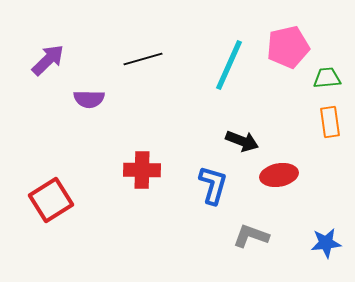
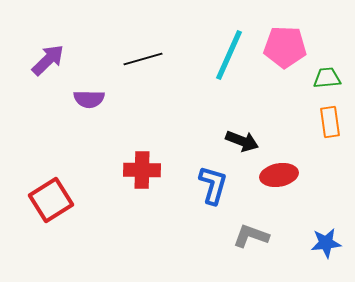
pink pentagon: moved 3 px left; rotated 15 degrees clockwise
cyan line: moved 10 px up
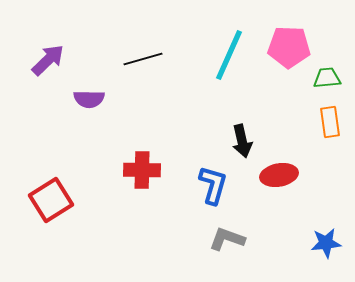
pink pentagon: moved 4 px right
black arrow: rotated 56 degrees clockwise
gray L-shape: moved 24 px left, 3 px down
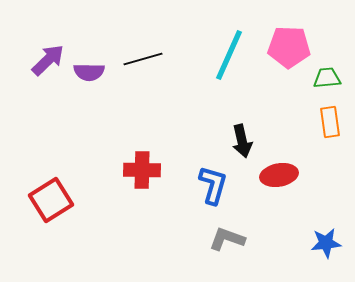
purple semicircle: moved 27 px up
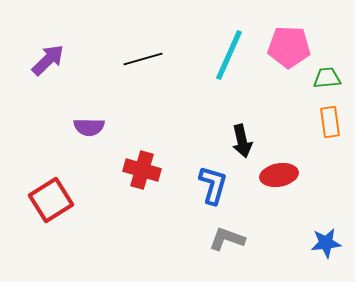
purple semicircle: moved 55 px down
red cross: rotated 15 degrees clockwise
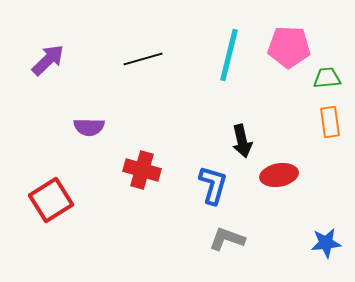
cyan line: rotated 10 degrees counterclockwise
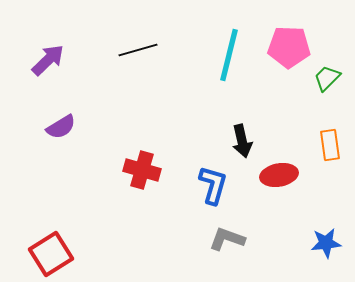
black line: moved 5 px left, 9 px up
green trapezoid: rotated 40 degrees counterclockwise
orange rectangle: moved 23 px down
purple semicircle: moved 28 px left; rotated 32 degrees counterclockwise
red square: moved 54 px down
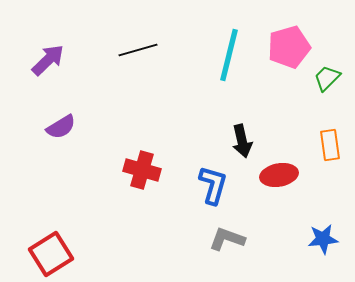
pink pentagon: rotated 18 degrees counterclockwise
blue star: moved 3 px left, 4 px up
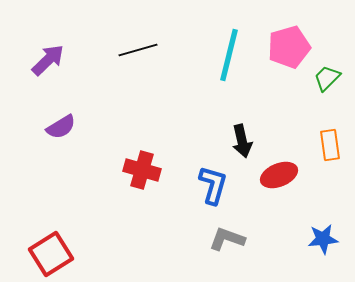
red ellipse: rotated 12 degrees counterclockwise
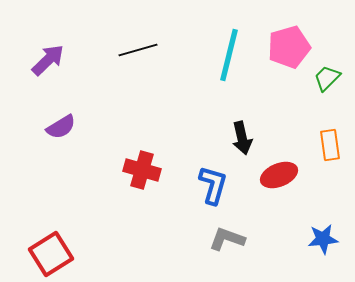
black arrow: moved 3 px up
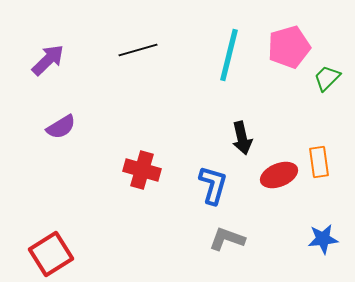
orange rectangle: moved 11 px left, 17 px down
